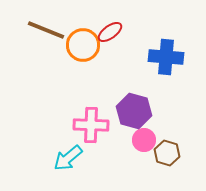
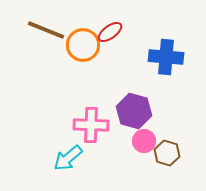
pink circle: moved 1 px down
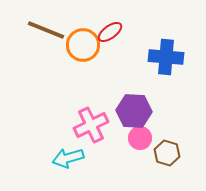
purple hexagon: rotated 12 degrees counterclockwise
pink cross: rotated 28 degrees counterclockwise
pink circle: moved 4 px left, 3 px up
cyan arrow: rotated 24 degrees clockwise
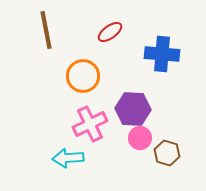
brown line: rotated 57 degrees clockwise
orange circle: moved 31 px down
blue cross: moved 4 px left, 3 px up
purple hexagon: moved 1 px left, 2 px up
pink cross: moved 1 px left, 1 px up
cyan arrow: rotated 12 degrees clockwise
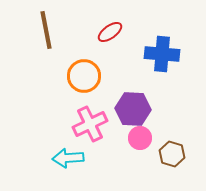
orange circle: moved 1 px right
brown hexagon: moved 5 px right, 1 px down
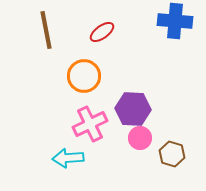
red ellipse: moved 8 px left
blue cross: moved 13 px right, 33 px up
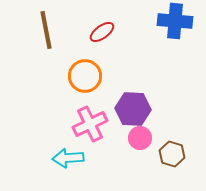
orange circle: moved 1 px right
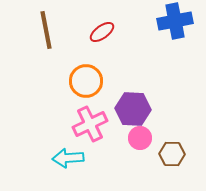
blue cross: rotated 16 degrees counterclockwise
orange circle: moved 1 px right, 5 px down
brown hexagon: rotated 15 degrees counterclockwise
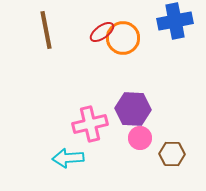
orange circle: moved 37 px right, 43 px up
pink cross: rotated 12 degrees clockwise
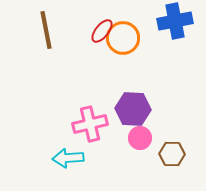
red ellipse: moved 1 px up; rotated 15 degrees counterclockwise
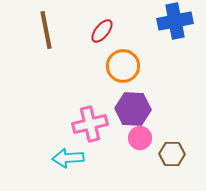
orange circle: moved 28 px down
